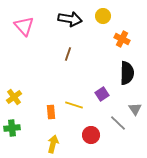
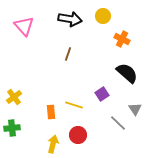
black semicircle: rotated 50 degrees counterclockwise
red circle: moved 13 px left
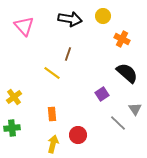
yellow line: moved 22 px left, 32 px up; rotated 18 degrees clockwise
orange rectangle: moved 1 px right, 2 px down
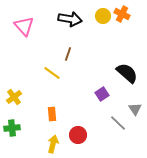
orange cross: moved 25 px up
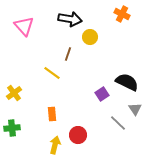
yellow circle: moved 13 px left, 21 px down
black semicircle: moved 9 px down; rotated 15 degrees counterclockwise
yellow cross: moved 4 px up
yellow arrow: moved 2 px right, 1 px down
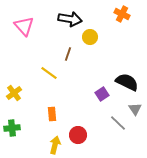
yellow line: moved 3 px left
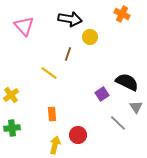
yellow cross: moved 3 px left, 2 px down
gray triangle: moved 1 px right, 2 px up
